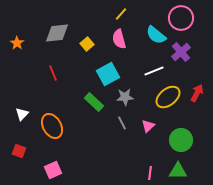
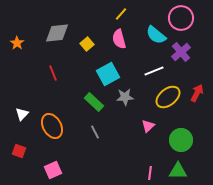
gray line: moved 27 px left, 9 px down
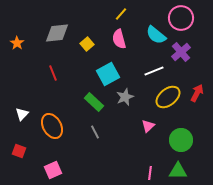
gray star: rotated 18 degrees counterclockwise
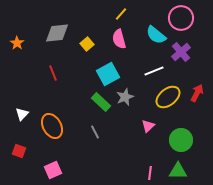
green rectangle: moved 7 px right
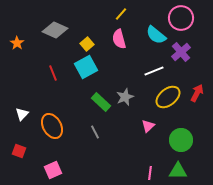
gray diamond: moved 2 px left, 3 px up; rotated 30 degrees clockwise
cyan square: moved 22 px left, 7 px up
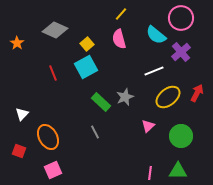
orange ellipse: moved 4 px left, 11 px down
green circle: moved 4 px up
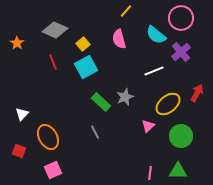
yellow line: moved 5 px right, 3 px up
yellow square: moved 4 px left
red line: moved 11 px up
yellow ellipse: moved 7 px down
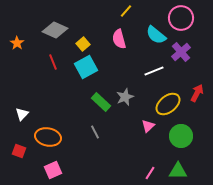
orange ellipse: rotated 50 degrees counterclockwise
pink line: rotated 24 degrees clockwise
